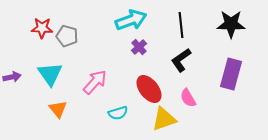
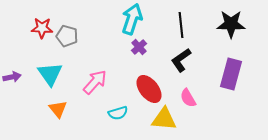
cyan arrow: moved 1 px right, 1 px up; rotated 52 degrees counterclockwise
yellow triangle: rotated 24 degrees clockwise
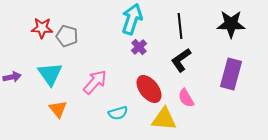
black line: moved 1 px left, 1 px down
pink semicircle: moved 2 px left
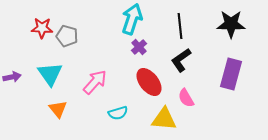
red ellipse: moved 7 px up
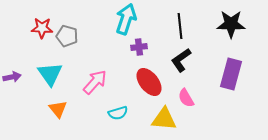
cyan arrow: moved 6 px left
purple cross: rotated 35 degrees clockwise
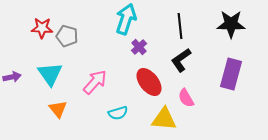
purple cross: rotated 35 degrees counterclockwise
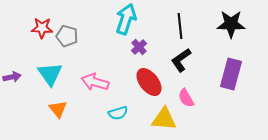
pink arrow: rotated 116 degrees counterclockwise
